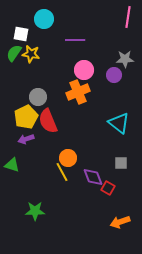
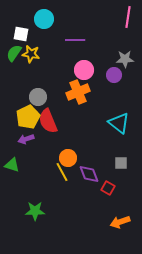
yellow pentagon: moved 2 px right
purple diamond: moved 4 px left, 3 px up
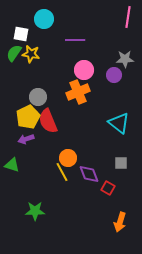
orange arrow: rotated 54 degrees counterclockwise
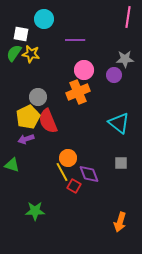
red square: moved 34 px left, 2 px up
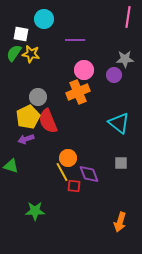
green triangle: moved 1 px left, 1 px down
red square: rotated 24 degrees counterclockwise
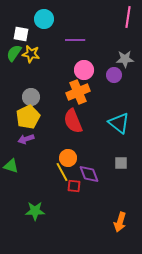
gray circle: moved 7 px left
red semicircle: moved 25 px right
